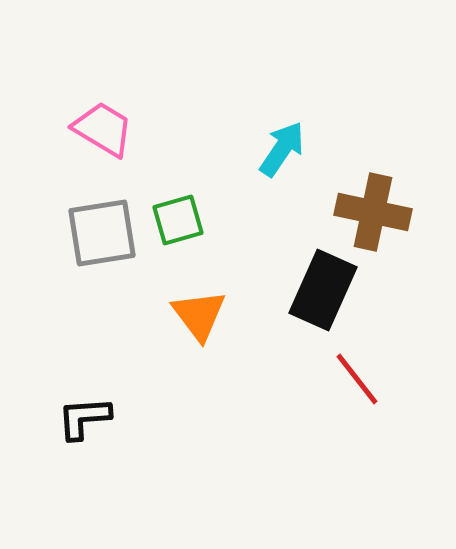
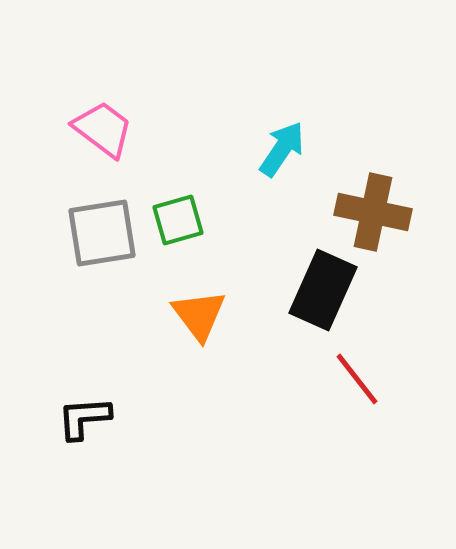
pink trapezoid: rotated 6 degrees clockwise
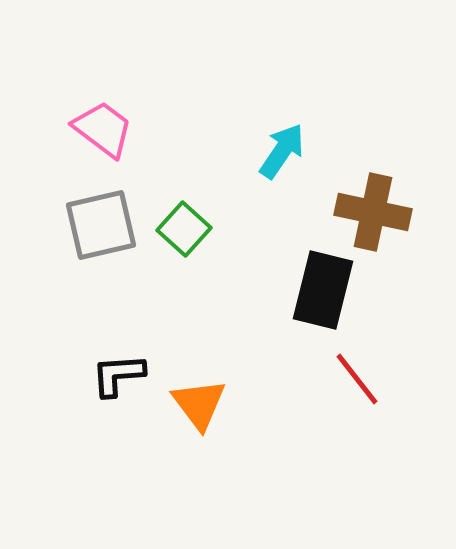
cyan arrow: moved 2 px down
green square: moved 6 px right, 9 px down; rotated 32 degrees counterclockwise
gray square: moved 1 px left, 8 px up; rotated 4 degrees counterclockwise
black rectangle: rotated 10 degrees counterclockwise
orange triangle: moved 89 px down
black L-shape: moved 34 px right, 43 px up
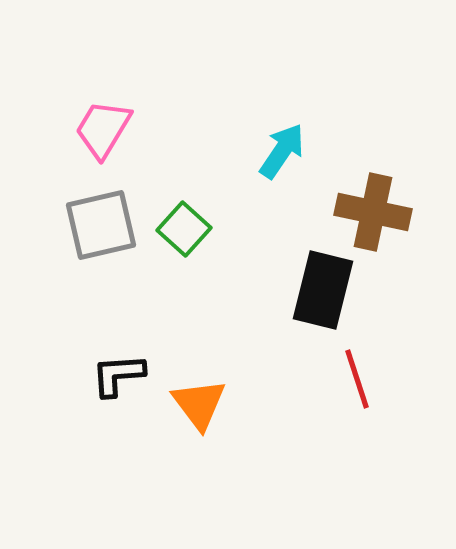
pink trapezoid: rotated 96 degrees counterclockwise
red line: rotated 20 degrees clockwise
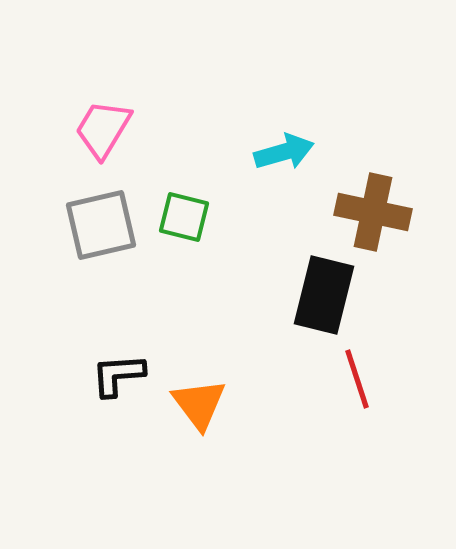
cyan arrow: moved 2 px right, 1 px down; rotated 40 degrees clockwise
green square: moved 12 px up; rotated 28 degrees counterclockwise
black rectangle: moved 1 px right, 5 px down
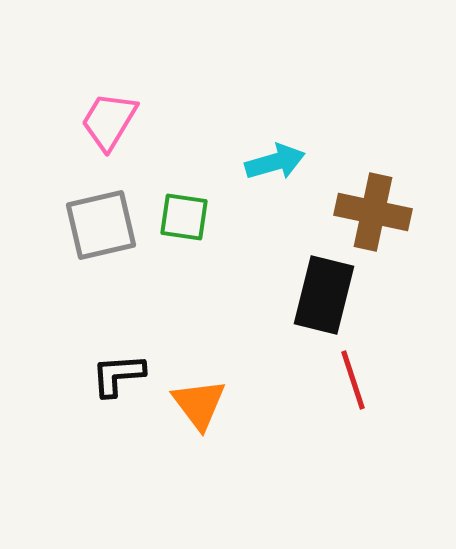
pink trapezoid: moved 6 px right, 8 px up
cyan arrow: moved 9 px left, 10 px down
green square: rotated 6 degrees counterclockwise
red line: moved 4 px left, 1 px down
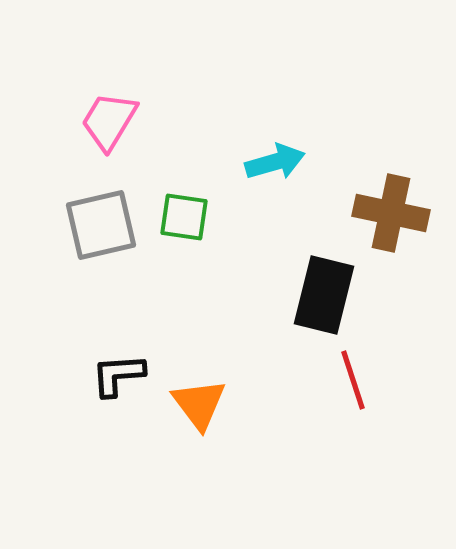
brown cross: moved 18 px right, 1 px down
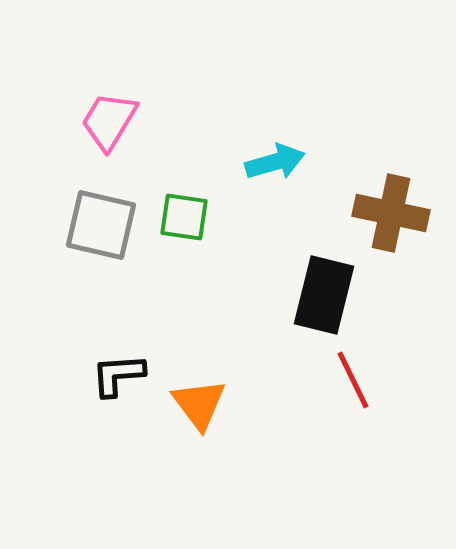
gray square: rotated 26 degrees clockwise
red line: rotated 8 degrees counterclockwise
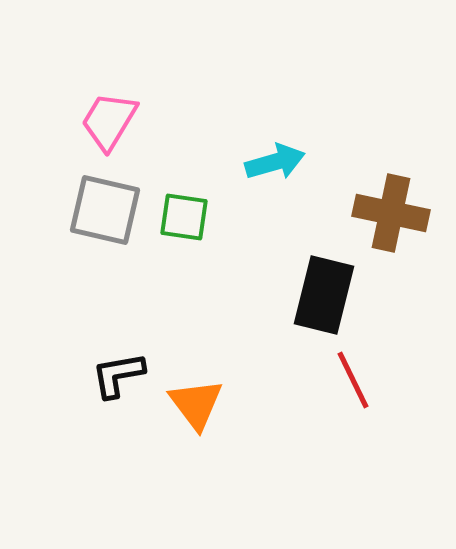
gray square: moved 4 px right, 15 px up
black L-shape: rotated 6 degrees counterclockwise
orange triangle: moved 3 px left
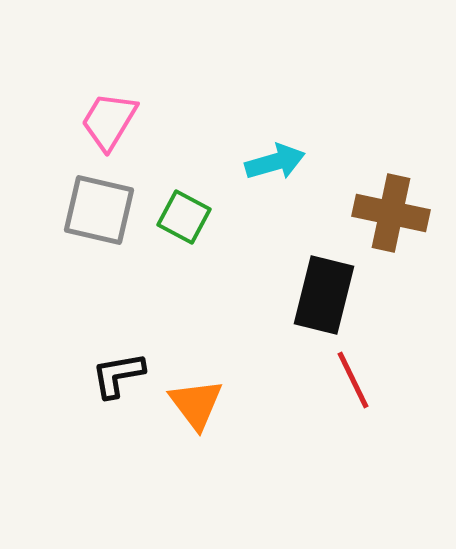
gray square: moved 6 px left
green square: rotated 20 degrees clockwise
